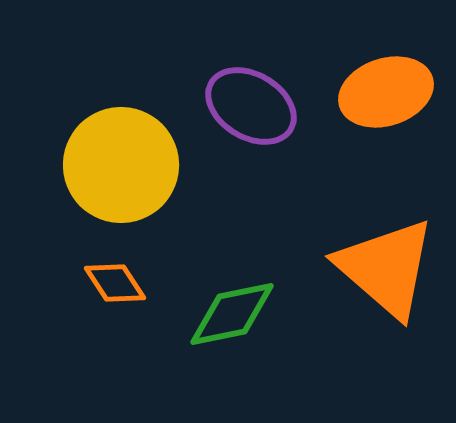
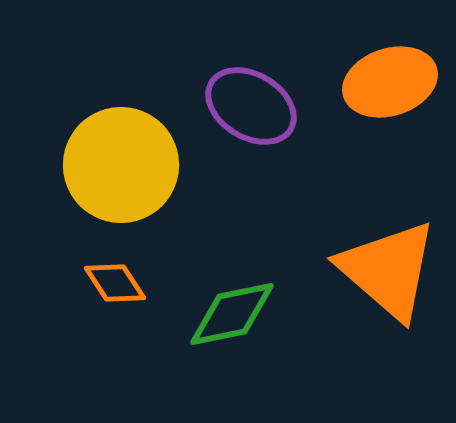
orange ellipse: moved 4 px right, 10 px up
orange triangle: moved 2 px right, 2 px down
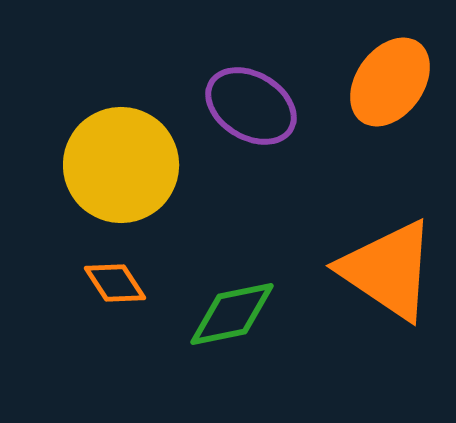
orange ellipse: rotated 36 degrees counterclockwise
orange triangle: rotated 7 degrees counterclockwise
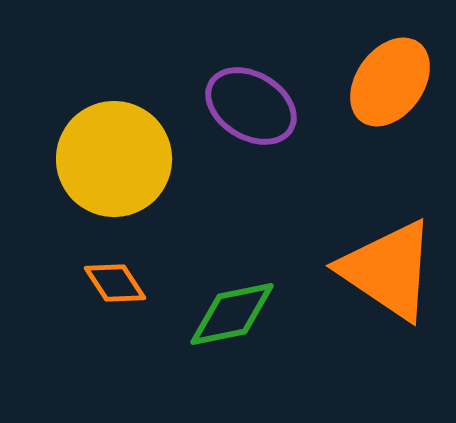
yellow circle: moved 7 px left, 6 px up
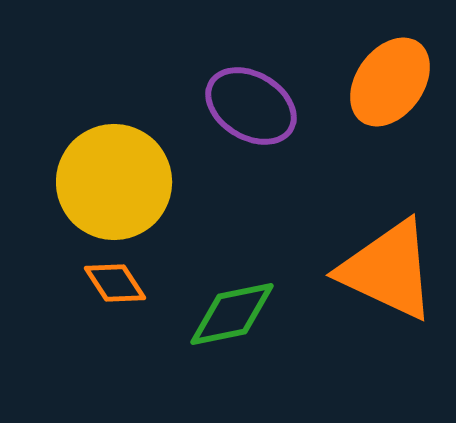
yellow circle: moved 23 px down
orange triangle: rotated 9 degrees counterclockwise
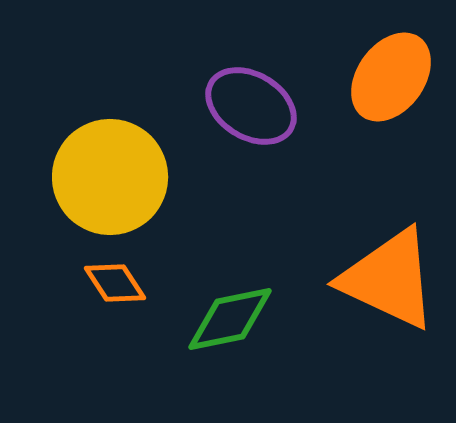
orange ellipse: moved 1 px right, 5 px up
yellow circle: moved 4 px left, 5 px up
orange triangle: moved 1 px right, 9 px down
green diamond: moved 2 px left, 5 px down
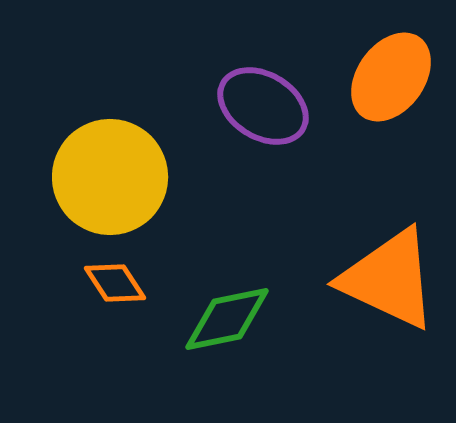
purple ellipse: moved 12 px right
green diamond: moved 3 px left
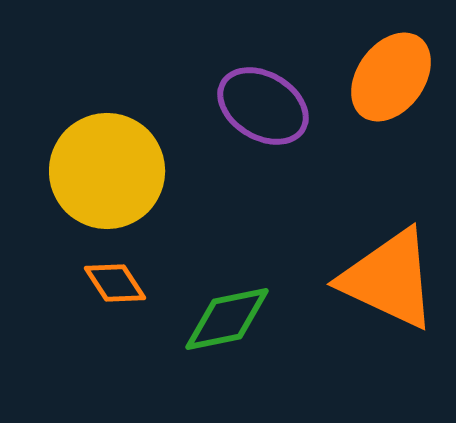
yellow circle: moved 3 px left, 6 px up
